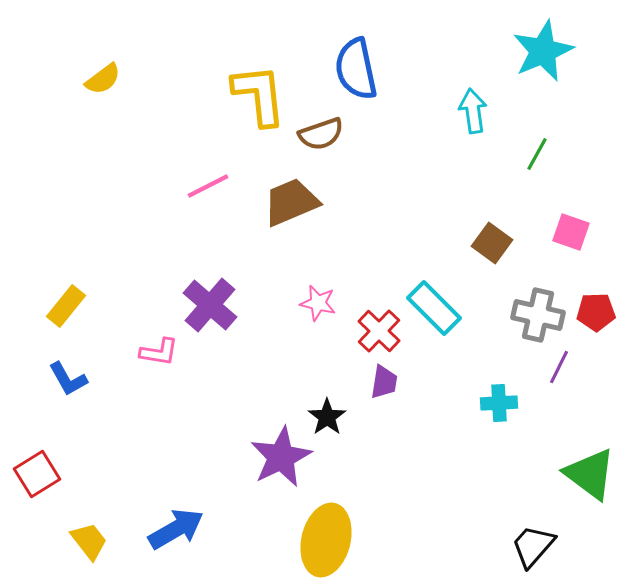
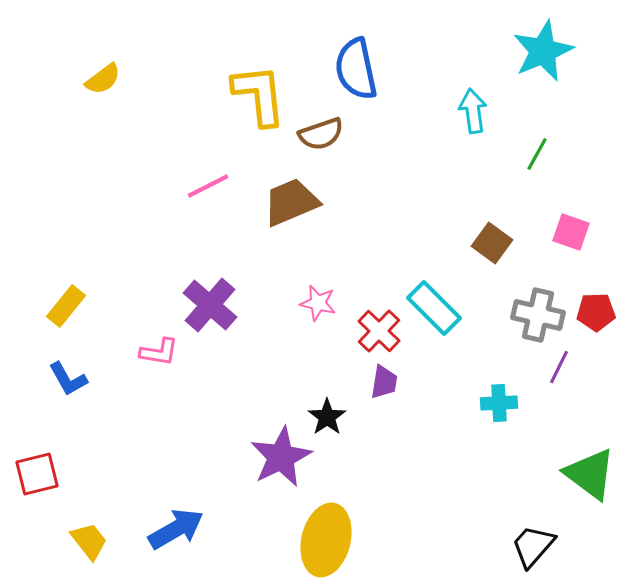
red square: rotated 18 degrees clockwise
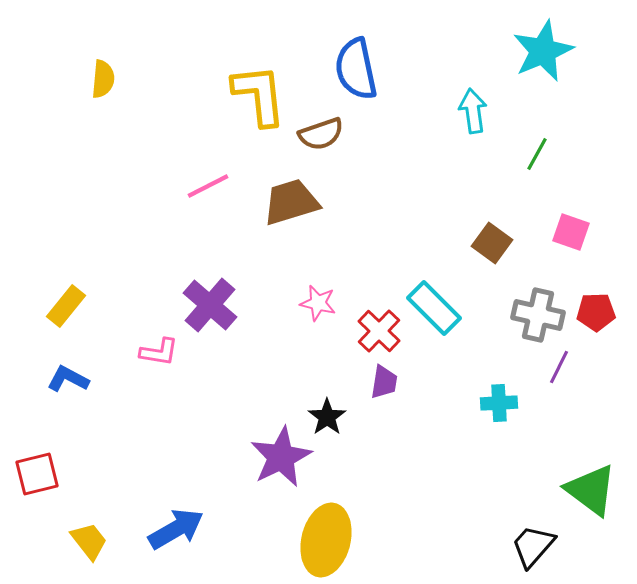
yellow semicircle: rotated 48 degrees counterclockwise
brown trapezoid: rotated 6 degrees clockwise
blue L-shape: rotated 147 degrees clockwise
green triangle: moved 1 px right, 16 px down
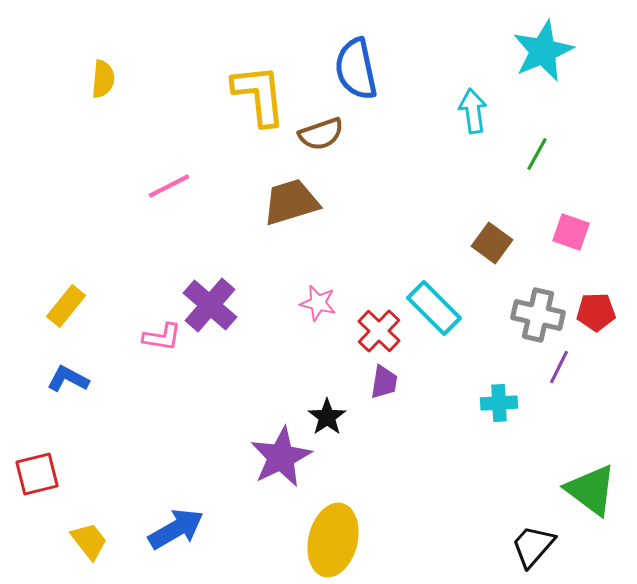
pink line: moved 39 px left
pink L-shape: moved 3 px right, 15 px up
yellow ellipse: moved 7 px right
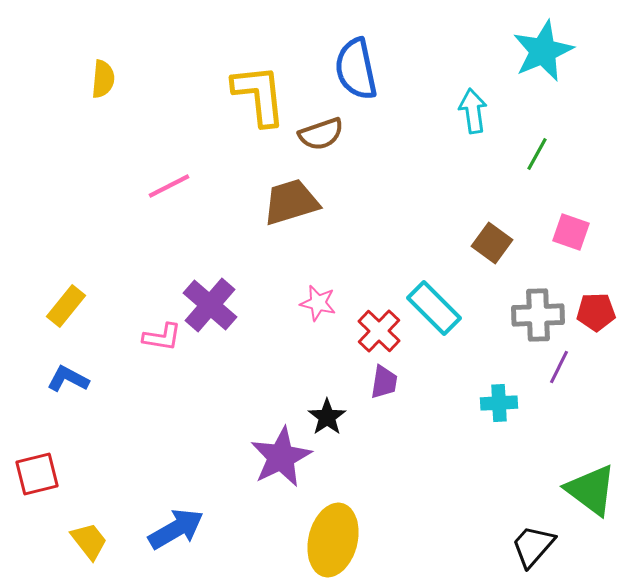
gray cross: rotated 15 degrees counterclockwise
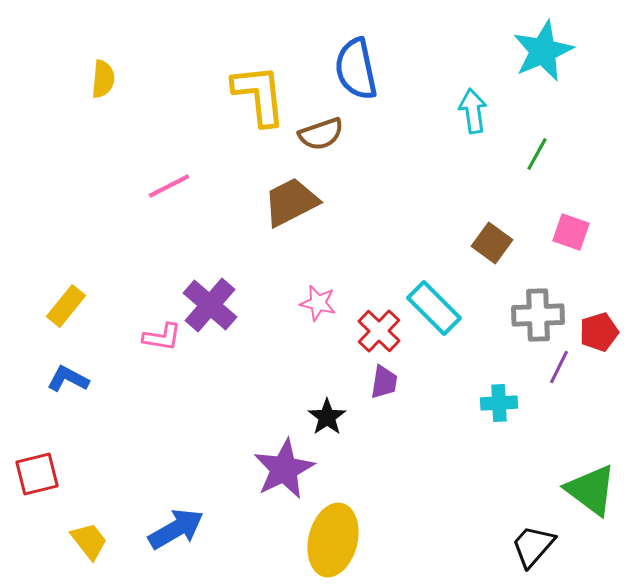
brown trapezoid: rotated 10 degrees counterclockwise
red pentagon: moved 3 px right, 20 px down; rotated 15 degrees counterclockwise
purple star: moved 3 px right, 12 px down
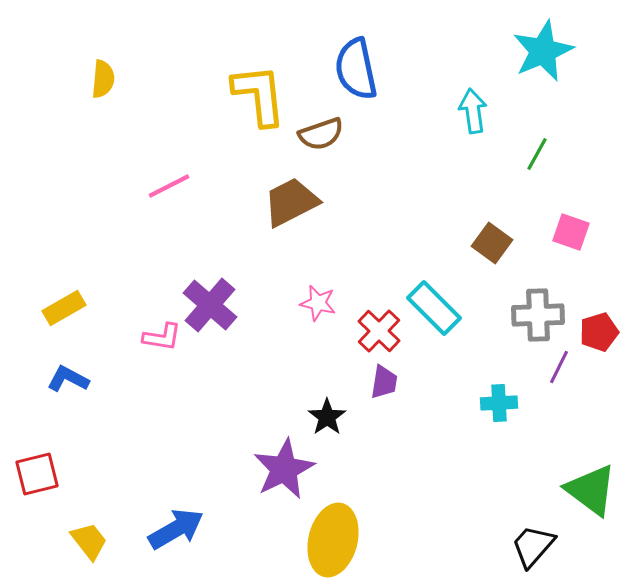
yellow rectangle: moved 2 px left, 2 px down; rotated 21 degrees clockwise
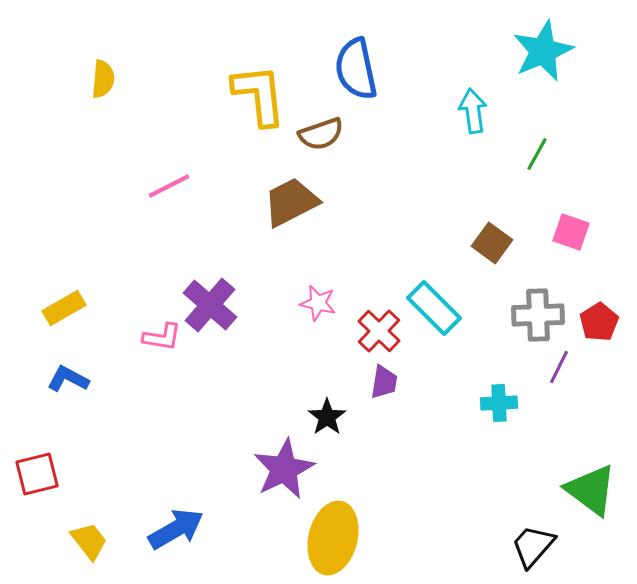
red pentagon: moved 10 px up; rotated 15 degrees counterclockwise
yellow ellipse: moved 2 px up
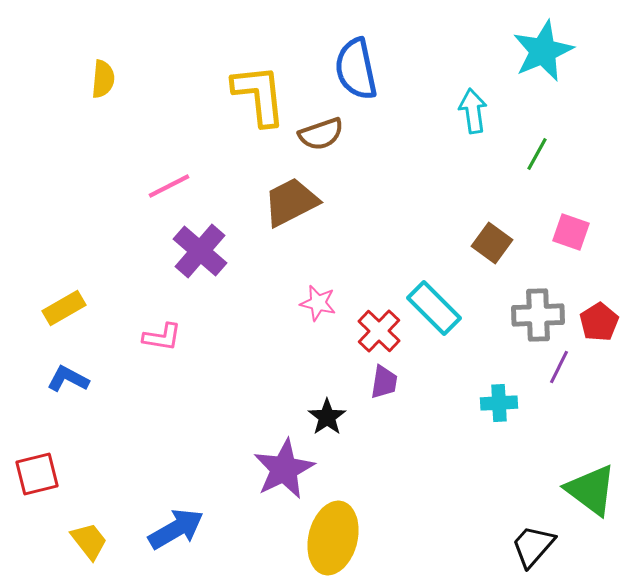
purple cross: moved 10 px left, 54 px up
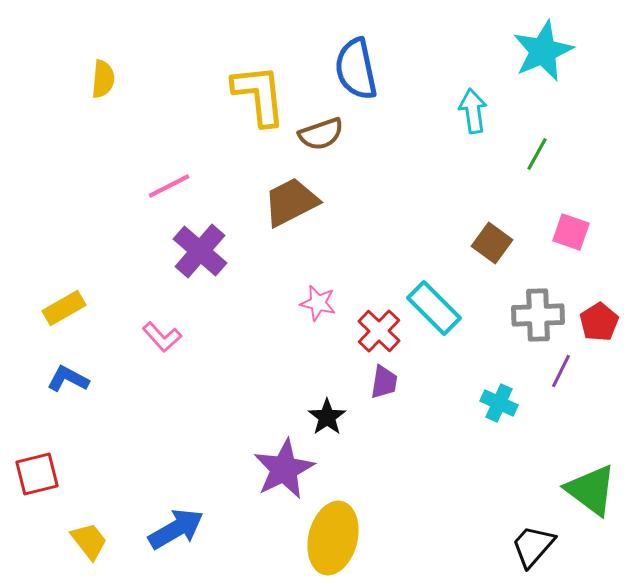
pink L-shape: rotated 39 degrees clockwise
purple line: moved 2 px right, 4 px down
cyan cross: rotated 27 degrees clockwise
